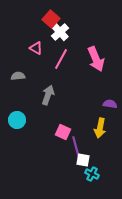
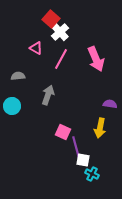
cyan circle: moved 5 px left, 14 px up
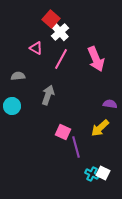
yellow arrow: rotated 36 degrees clockwise
white square: moved 20 px right, 13 px down; rotated 16 degrees clockwise
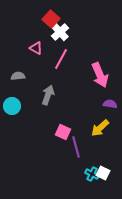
pink arrow: moved 4 px right, 16 px down
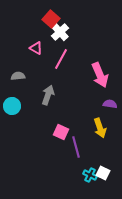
yellow arrow: rotated 66 degrees counterclockwise
pink square: moved 2 px left
cyan cross: moved 2 px left, 1 px down
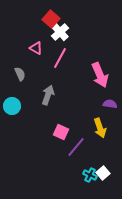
pink line: moved 1 px left, 1 px up
gray semicircle: moved 2 px right, 2 px up; rotated 72 degrees clockwise
purple line: rotated 55 degrees clockwise
white square: rotated 24 degrees clockwise
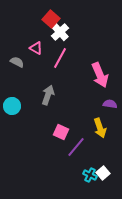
gray semicircle: moved 3 px left, 12 px up; rotated 40 degrees counterclockwise
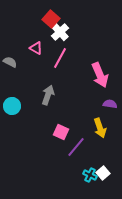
gray semicircle: moved 7 px left
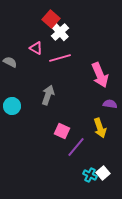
pink line: rotated 45 degrees clockwise
pink square: moved 1 px right, 1 px up
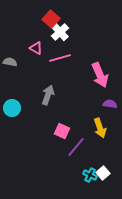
gray semicircle: rotated 16 degrees counterclockwise
cyan circle: moved 2 px down
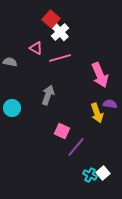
yellow arrow: moved 3 px left, 15 px up
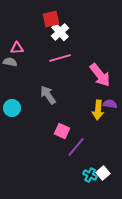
red square: rotated 36 degrees clockwise
pink triangle: moved 19 px left; rotated 32 degrees counterclockwise
pink arrow: rotated 15 degrees counterclockwise
gray arrow: rotated 54 degrees counterclockwise
yellow arrow: moved 1 px right, 3 px up; rotated 24 degrees clockwise
